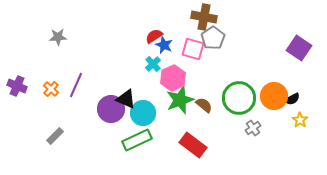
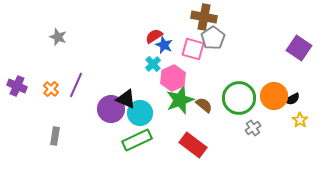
gray star: rotated 24 degrees clockwise
cyan circle: moved 3 px left
gray rectangle: rotated 36 degrees counterclockwise
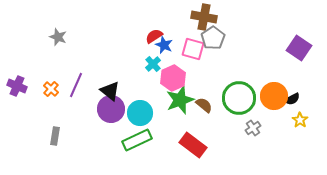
black triangle: moved 16 px left, 8 px up; rotated 15 degrees clockwise
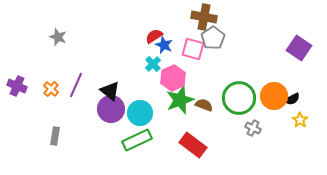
brown semicircle: rotated 18 degrees counterclockwise
gray cross: rotated 28 degrees counterclockwise
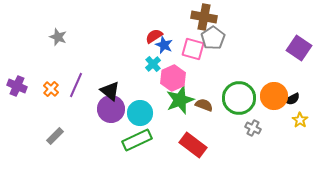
gray rectangle: rotated 36 degrees clockwise
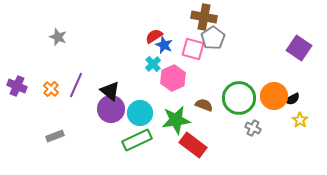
green star: moved 4 px left, 20 px down; rotated 12 degrees clockwise
gray rectangle: rotated 24 degrees clockwise
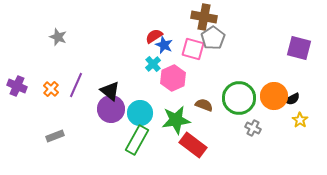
purple square: rotated 20 degrees counterclockwise
green rectangle: rotated 36 degrees counterclockwise
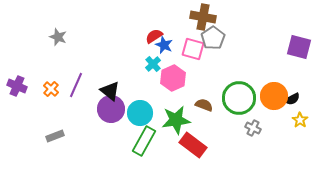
brown cross: moved 1 px left
purple square: moved 1 px up
green rectangle: moved 7 px right, 1 px down
